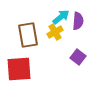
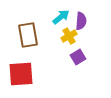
purple semicircle: moved 3 px right
yellow cross: moved 14 px right, 4 px down
purple square: rotated 21 degrees clockwise
red square: moved 2 px right, 5 px down
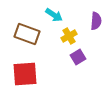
cyan arrow: moved 7 px left, 2 px up; rotated 72 degrees clockwise
purple semicircle: moved 15 px right
brown rectangle: moved 1 px left, 1 px up; rotated 60 degrees counterclockwise
red square: moved 4 px right
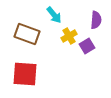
cyan arrow: rotated 18 degrees clockwise
purple semicircle: moved 1 px up
purple square: moved 9 px right, 11 px up
red square: rotated 8 degrees clockwise
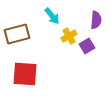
cyan arrow: moved 2 px left, 1 px down
brown rectangle: moved 10 px left; rotated 35 degrees counterclockwise
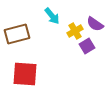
purple semicircle: moved 1 px left, 4 px down; rotated 120 degrees clockwise
yellow cross: moved 6 px right, 5 px up
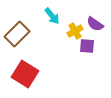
brown rectangle: rotated 30 degrees counterclockwise
purple square: rotated 35 degrees clockwise
red square: rotated 28 degrees clockwise
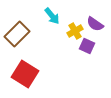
purple square: rotated 21 degrees clockwise
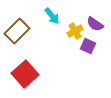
brown rectangle: moved 3 px up
purple square: moved 1 px right
red square: rotated 16 degrees clockwise
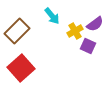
purple semicircle: rotated 72 degrees counterclockwise
red square: moved 4 px left, 6 px up
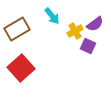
brown rectangle: moved 2 px up; rotated 15 degrees clockwise
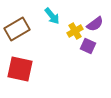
red square: moved 1 px left, 1 px down; rotated 36 degrees counterclockwise
